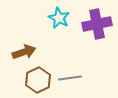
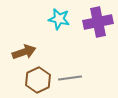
cyan star: moved 1 px down; rotated 15 degrees counterclockwise
purple cross: moved 1 px right, 2 px up
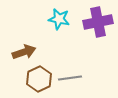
brown hexagon: moved 1 px right, 1 px up
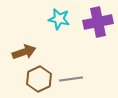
gray line: moved 1 px right, 1 px down
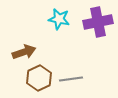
brown hexagon: moved 1 px up
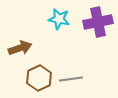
brown arrow: moved 4 px left, 4 px up
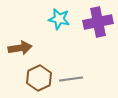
brown arrow: rotated 10 degrees clockwise
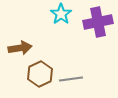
cyan star: moved 2 px right, 5 px up; rotated 25 degrees clockwise
brown hexagon: moved 1 px right, 4 px up
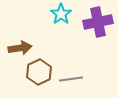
brown hexagon: moved 1 px left, 2 px up
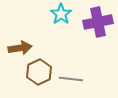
gray line: rotated 15 degrees clockwise
